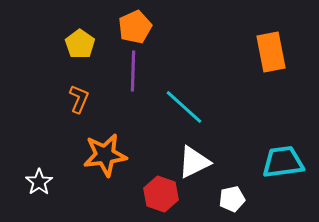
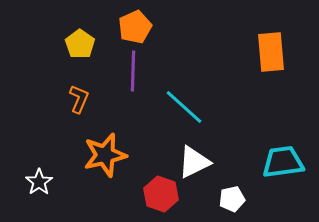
orange rectangle: rotated 6 degrees clockwise
orange star: rotated 6 degrees counterclockwise
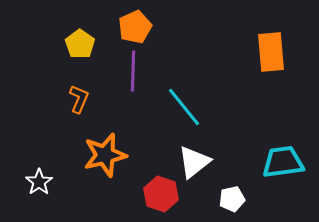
cyan line: rotated 9 degrees clockwise
white triangle: rotated 12 degrees counterclockwise
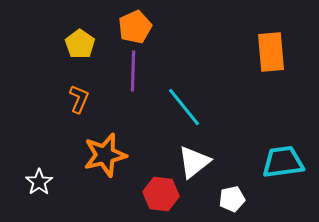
red hexagon: rotated 12 degrees counterclockwise
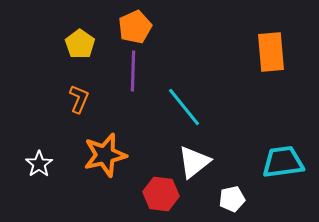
white star: moved 18 px up
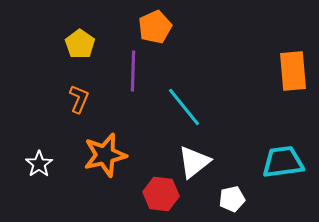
orange pentagon: moved 20 px right
orange rectangle: moved 22 px right, 19 px down
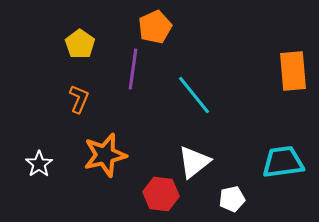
purple line: moved 2 px up; rotated 6 degrees clockwise
cyan line: moved 10 px right, 12 px up
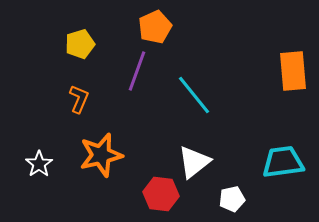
yellow pentagon: rotated 20 degrees clockwise
purple line: moved 4 px right, 2 px down; rotated 12 degrees clockwise
orange star: moved 4 px left
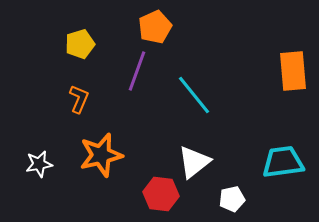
white star: rotated 24 degrees clockwise
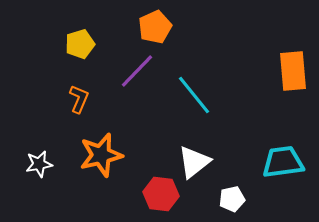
purple line: rotated 24 degrees clockwise
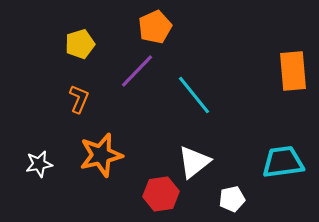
red hexagon: rotated 16 degrees counterclockwise
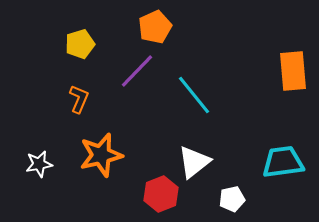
red hexagon: rotated 12 degrees counterclockwise
